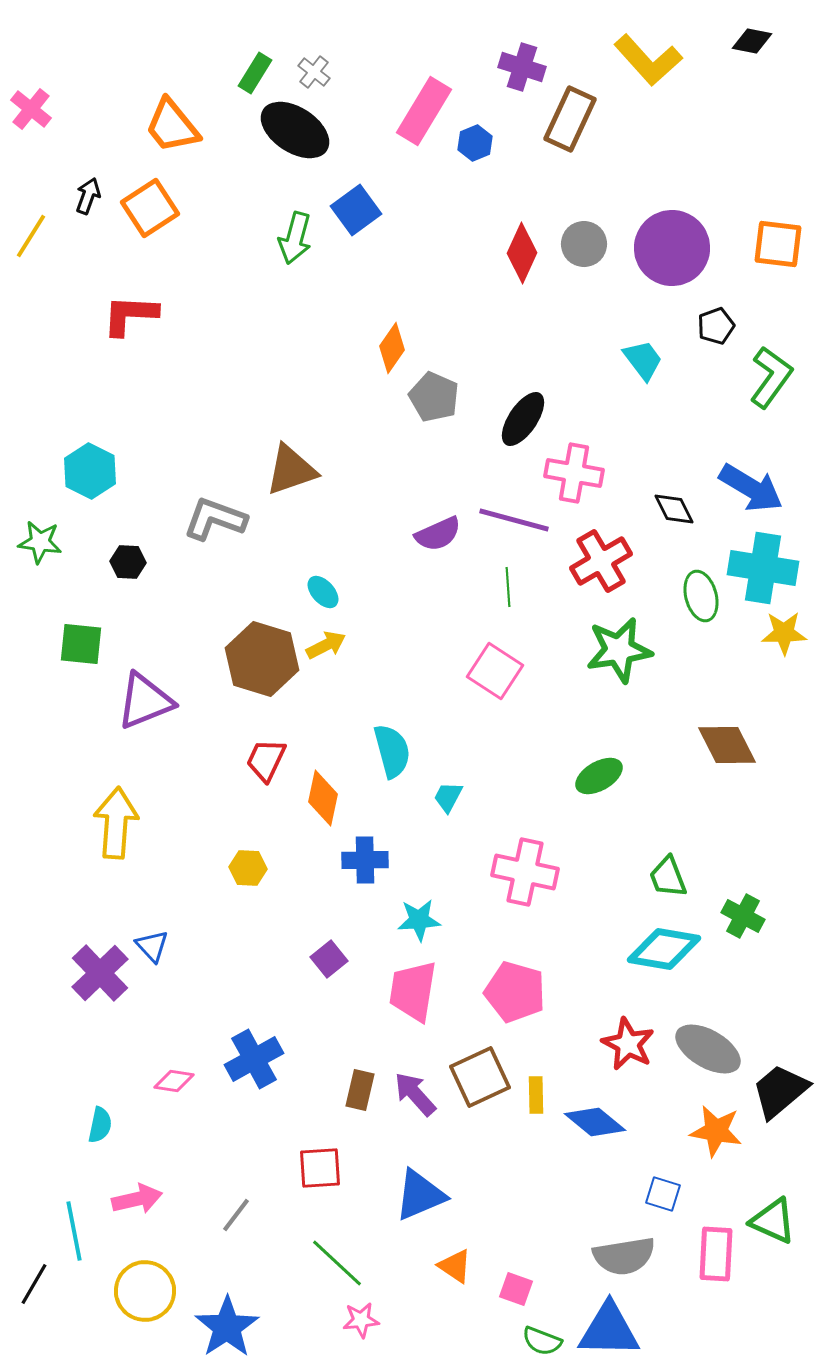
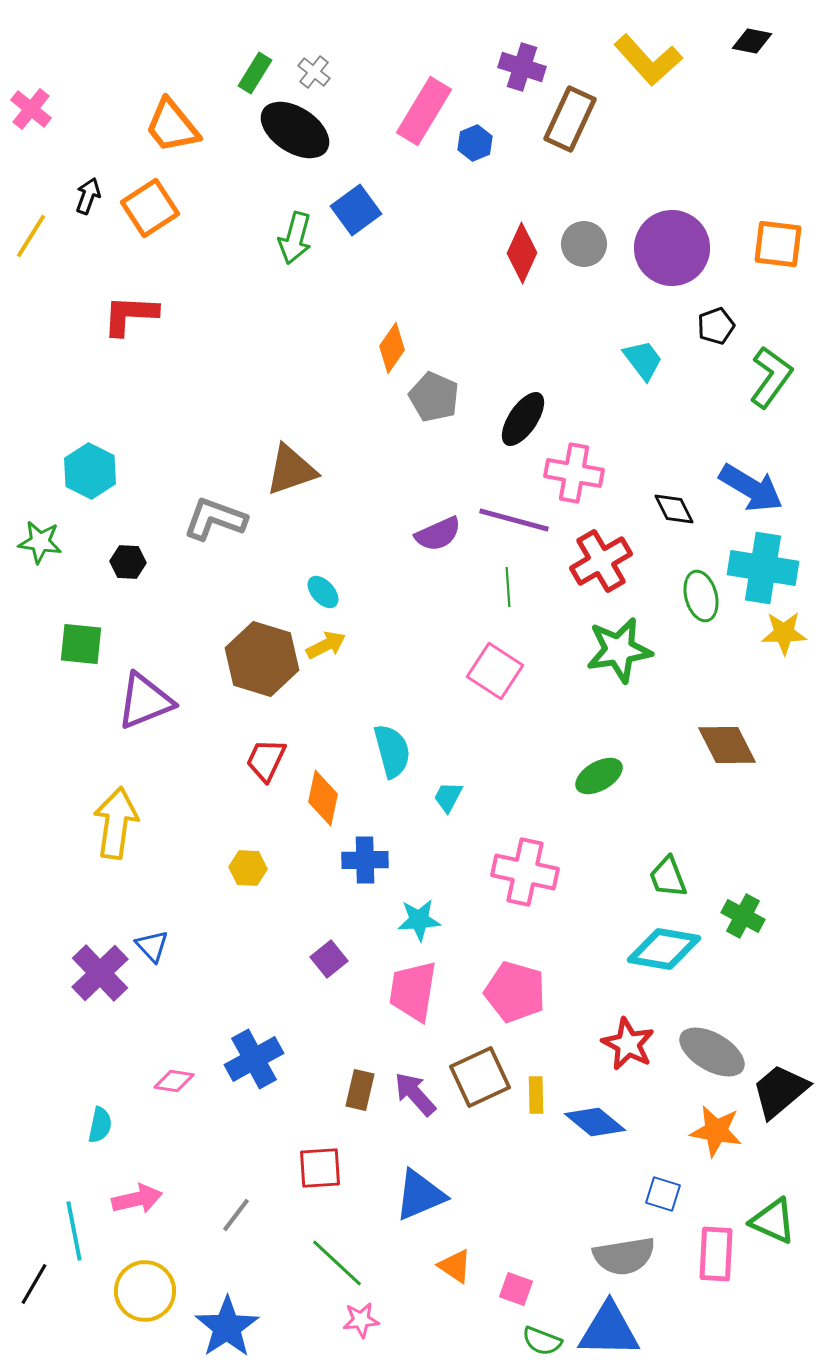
yellow arrow at (116, 823): rotated 4 degrees clockwise
gray ellipse at (708, 1049): moved 4 px right, 3 px down
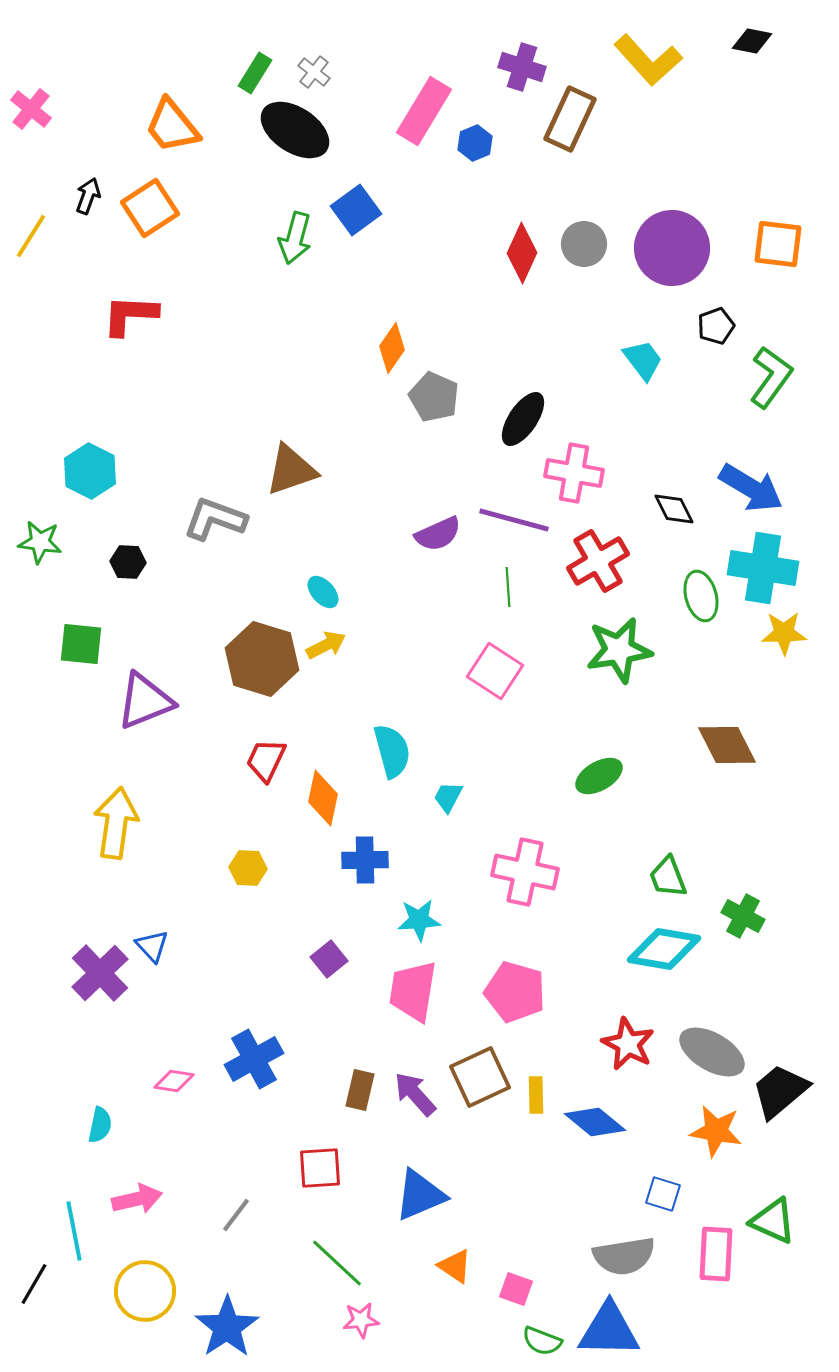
red cross at (601, 561): moved 3 px left
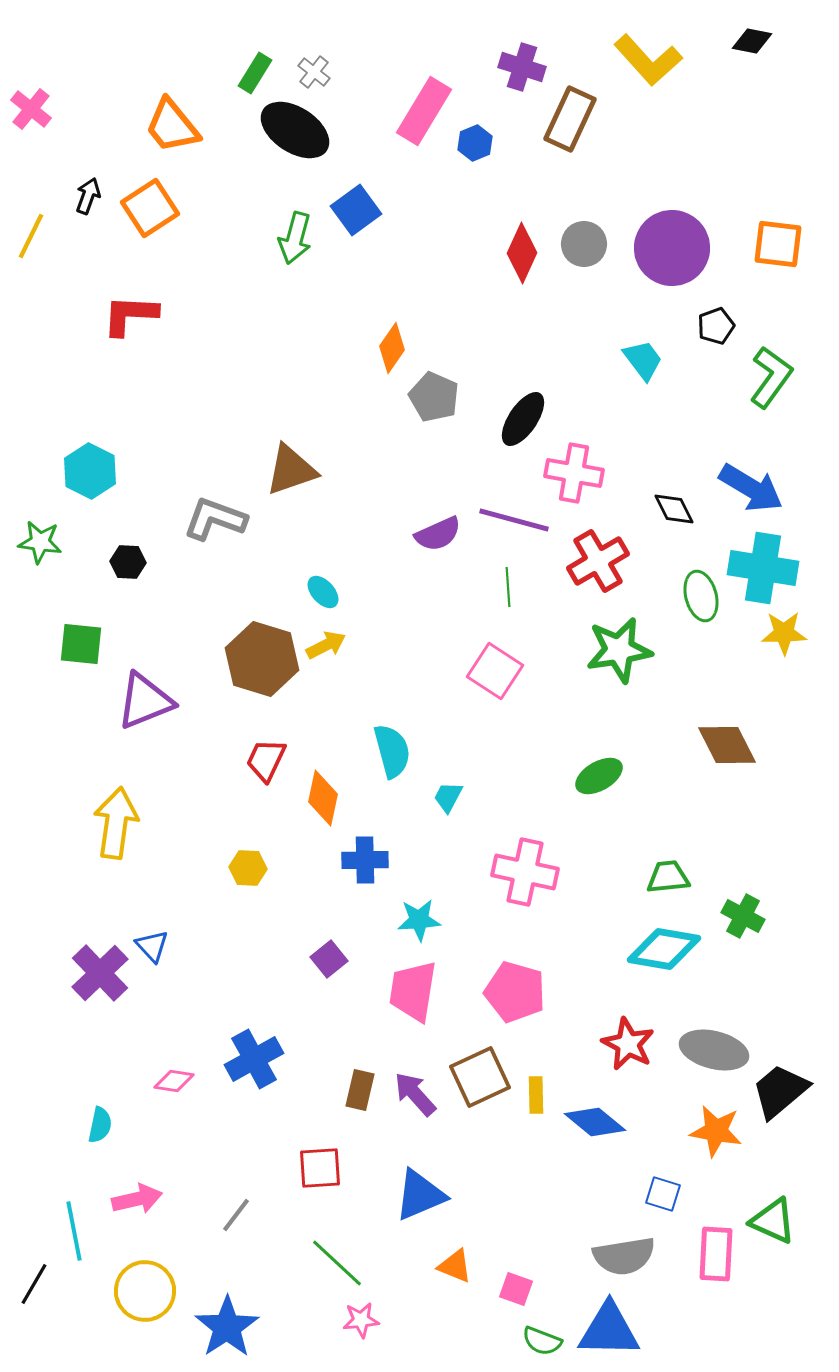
yellow line at (31, 236): rotated 6 degrees counterclockwise
green trapezoid at (668, 877): rotated 105 degrees clockwise
gray ellipse at (712, 1052): moved 2 px right, 2 px up; rotated 16 degrees counterclockwise
orange triangle at (455, 1266): rotated 12 degrees counterclockwise
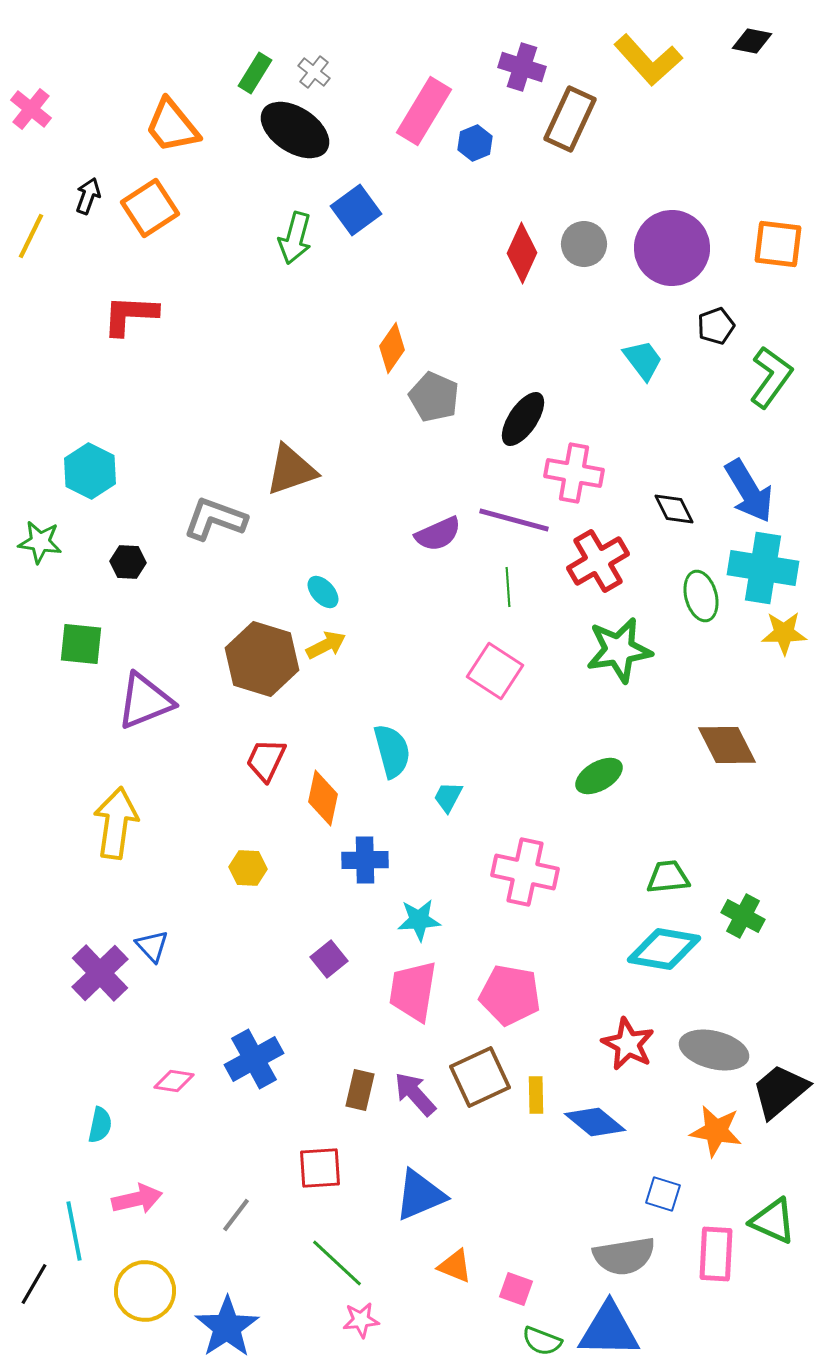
blue arrow at (751, 488): moved 2 px left, 3 px down; rotated 28 degrees clockwise
pink pentagon at (515, 992): moved 5 px left, 3 px down; rotated 6 degrees counterclockwise
